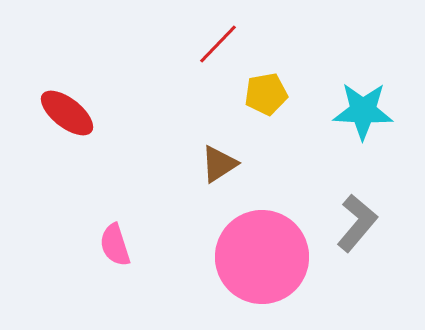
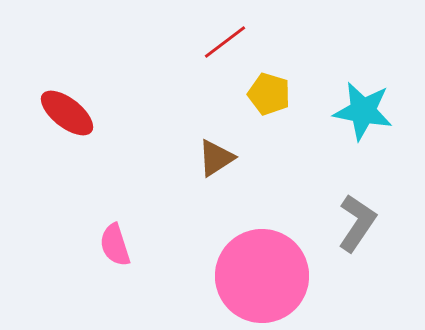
red line: moved 7 px right, 2 px up; rotated 9 degrees clockwise
yellow pentagon: moved 3 px right; rotated 27 degrees clockwise
cyan star: rotated 8 degrees clockwise
brown triangle: moved 3 px left, 6 px up
gray L-shape: rotated 6 degrees counterclockwise
pink circle: moved 19 px down
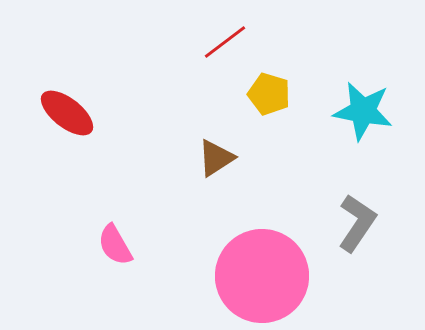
pink semicircle: rotated 12 degrees counterclockwise
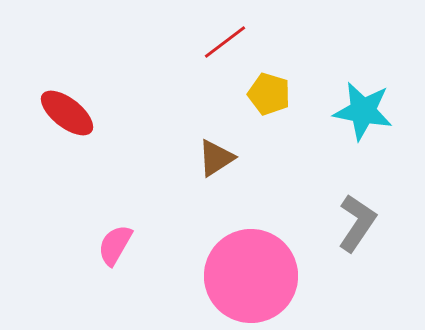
pink semicircle: rotated 60 degrees clockwise
pink circle: moved 11 px left
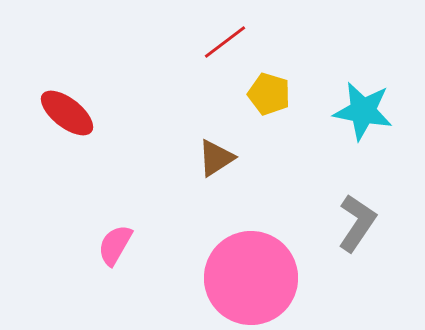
pink circle: moved 2 px down
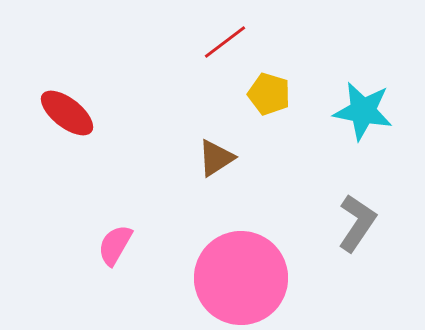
pink circle: moved 10 px left
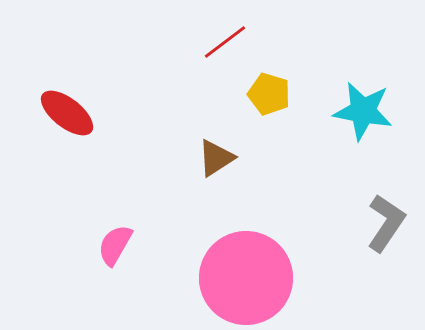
gray L-shape: moved 29 px right
pink circle: moved 5 px right
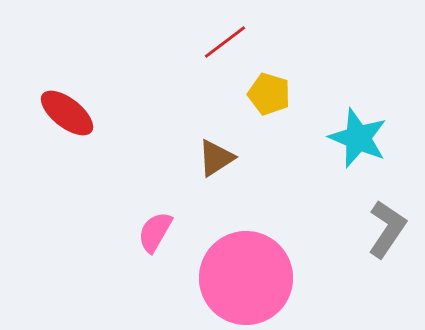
cyan star: moved 5 px left, 27 px down; rotated 12 degrees clockwise
gray L-shape: moved 1 px right, 6 px down
pink semicircle: moved 40 px right, 13 px up
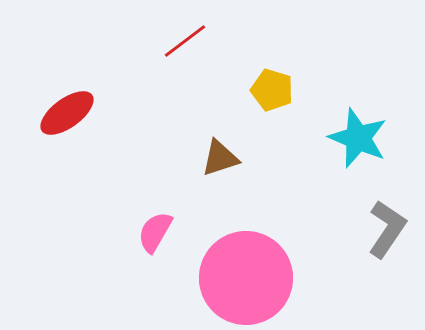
red line: moved 40 px left, 1 px up
yellow pentagon: moved 3 px right, 4 px up
red ellipse: rotated 74 degrees counterclockwise
brown triangle: moved 4 px right; rotated 15 degrees clockwise
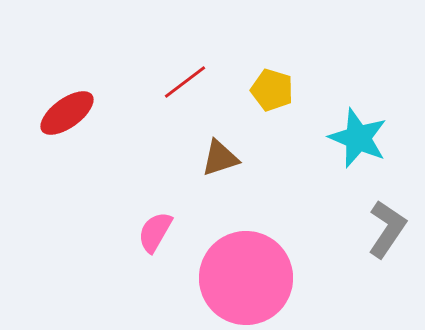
red line: moved 41 px down
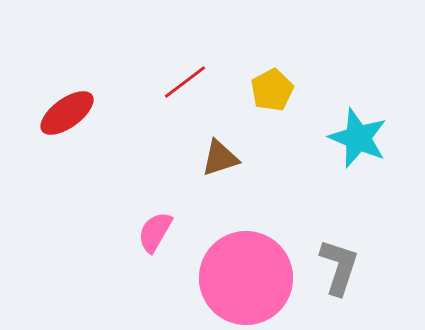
yellow pentagon: rotated 27 degrees clockwise
gray L-shape: moved 48 px left, 38 px down; rotated 16 degrees counterclockwise
